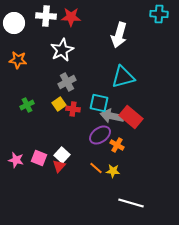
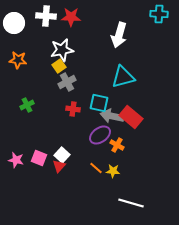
white star: rotated 15 degrees clockwise
yellow square: moved 38 px up
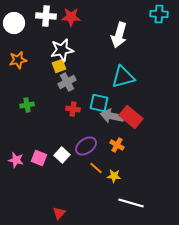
orange star: rotated 18 degrees counterclockwise
yellow square: rotated 16 degrees clockwise
green cross: rotated 16 degrees clockwise
purple ellipse: moved 14 px left, 11 px down
red triangle: moved 47 px down
yellow star: moved 1 px right, 5 px down
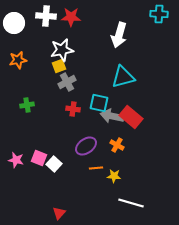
white square: moved 8 px left, 9 px down
orange line: rotated 48 degrees counterclockwise
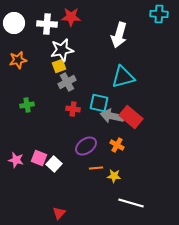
white cross: moved 1 px right, 8 px down
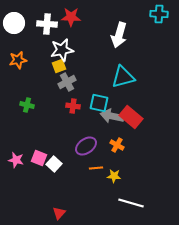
green cross: rotated 24 degrees clockwise
red cross: moved 3 px up
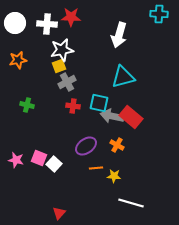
white circle: moved 1 px right
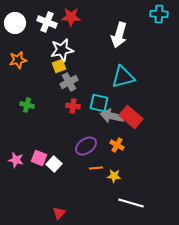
white cross: moved 2 px up; rotated 18 degrees clockwise
gray cross: moved 2 px right
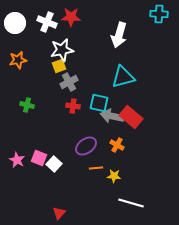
pink star: moved 1 px right; rotated 14 degrees clockwise
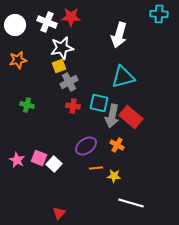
white circle: moved 2 px down
white star: moved 2 px up
gray arrow: rotated 90 degrees counterclockwise
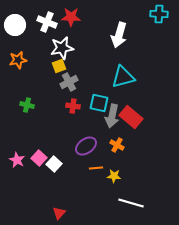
pink square: rotated 21 degrees clockwise
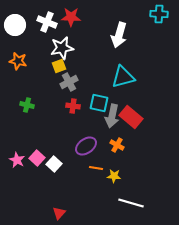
orange star: moved 1 px down; rotated 24 degrees clockwise
pink square: moved 2 px left
orange line: rotated 16 degrees clockwise
